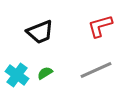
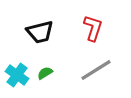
red L-shape: moved 7 px left, 2 px down; rotated 124 degrees clockwise
black trapezoid: rotated 8 degrees clockwise
gray line: rotated 8 degrees counterclockwise
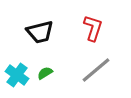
gray line: rotated 8 degrees counterclockwise
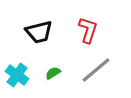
red L-shape: moved 5 px left, 2 px down
black trapezoid: moved 1 px left
green semicircle: moved 8 px right
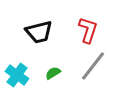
gray line: moved 3 px left, 4 px up; rotated 12 degrees counterclockwise
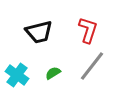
gray line: moved 1 px left
